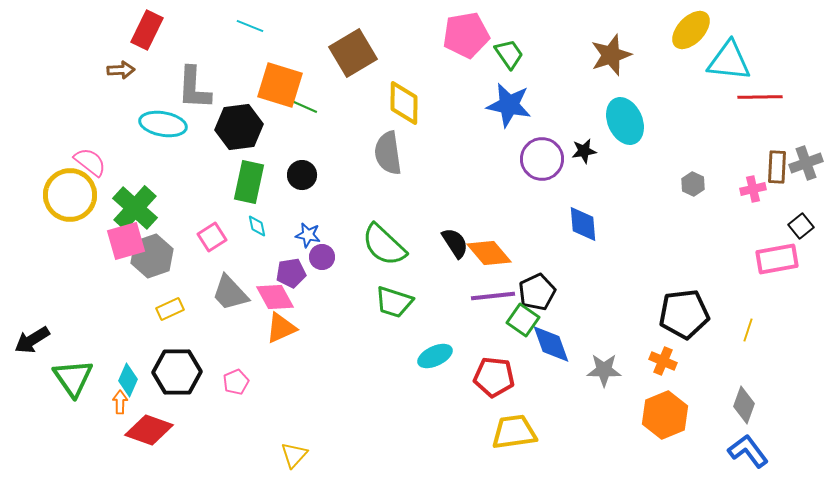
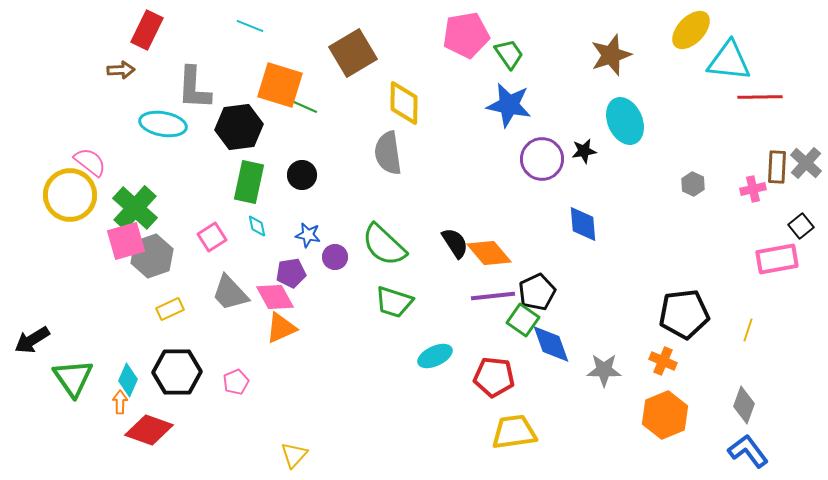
gray cross at (806, 163): rotated 28 degrees counterclockwise
purple circle at (322, 257): moved 13 px right
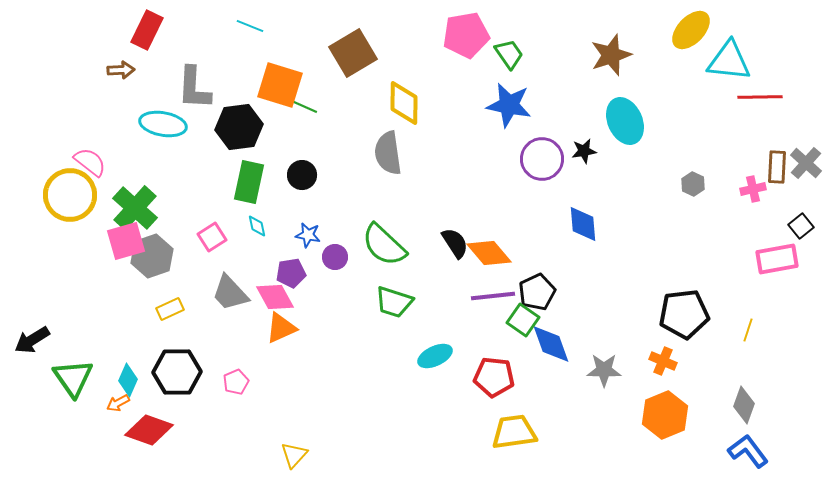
orange arrow at (120, 402): moved 2 px left, 1 px down; rotated 120 degrees counterclockwise
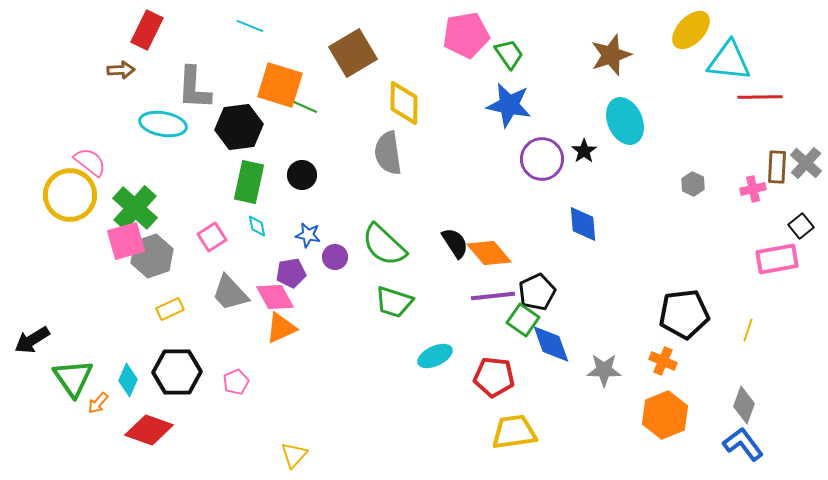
black star at (584, 151): rotated 25 degrees counterclockwise
orange arrow at (118, 403): moved 20 px left; rotated 20 degrees counterclockwise
blue L-shape at (748, 451): moved 5 px left, 7 px up
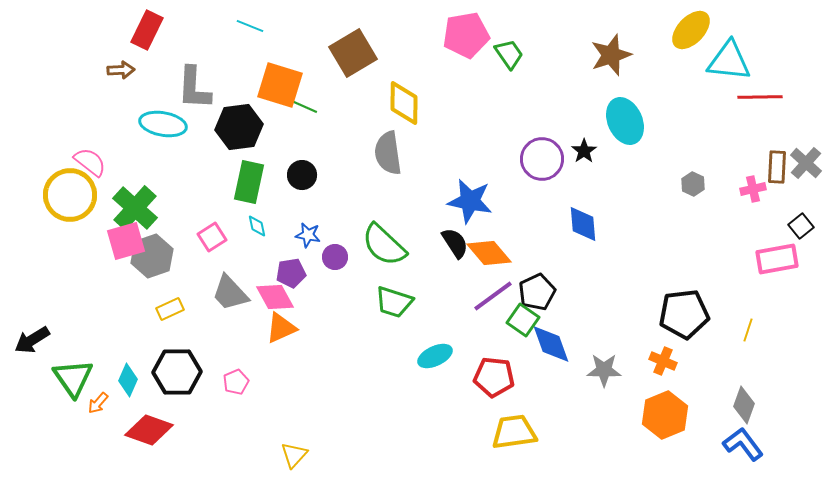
blue star at (509, 105): moved 39 px left, 96 px down
purple line at (493, 296): rotated 30 degrees counterclockwise
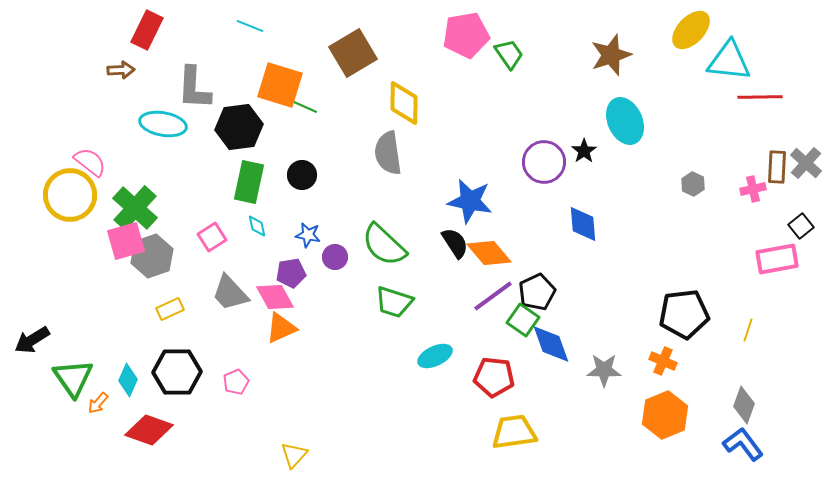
purple circle at (542, 159): moved 2 px right, 3 px down
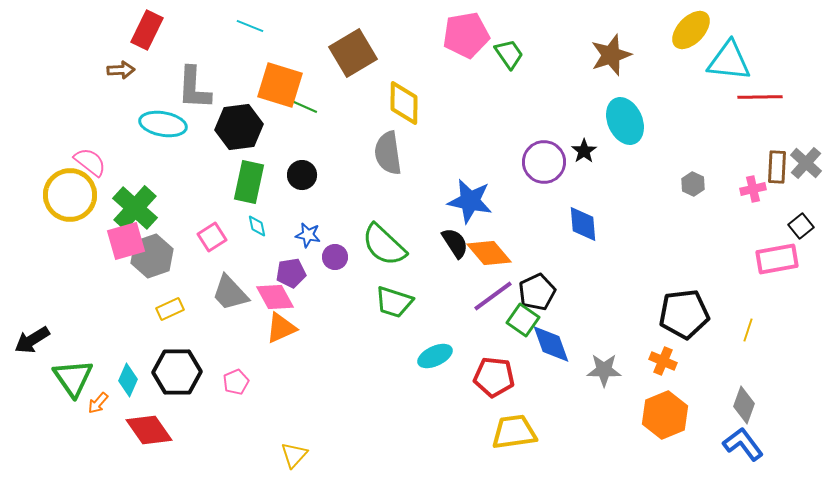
red diamond at (149, 430): rotated 36 degrees clockwise
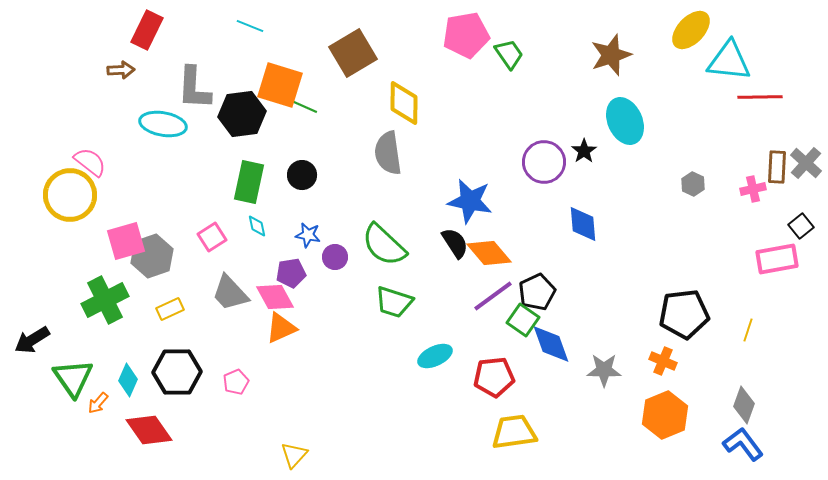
black hexagon at (239, 127): moved 3 px right, 13 px up
green cross at (135, 208): moved 30 px left, 92 px down; rotated 21 degrees clockwise
red pentagon at (494, 377): rotated 12 degrees counterclockwise
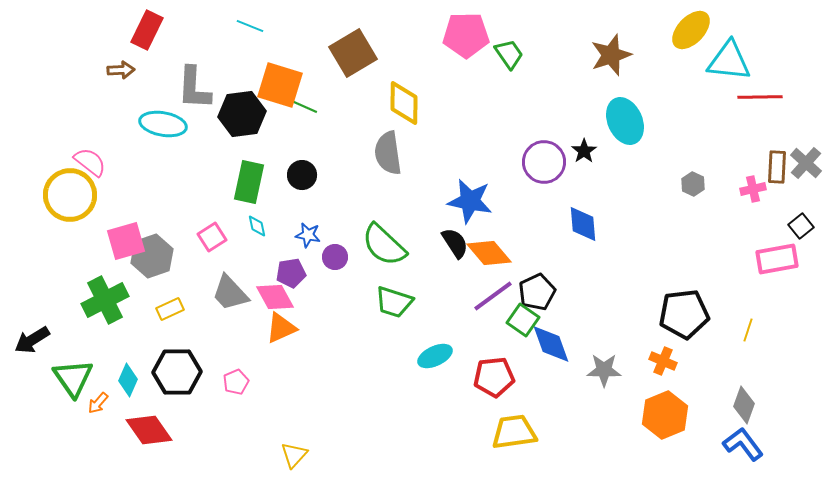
pink pentagon at (466, 35): rotated 9 degrees clockwise
